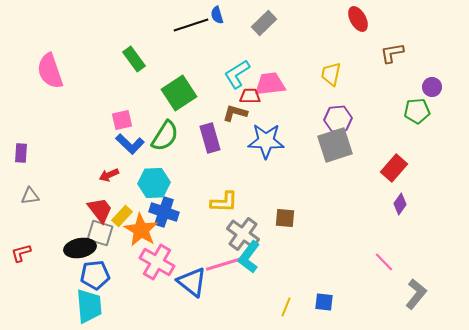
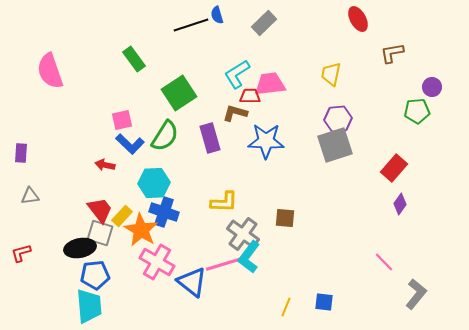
red arrow at (109, 175): moved 4 px left, 10 px up; rotated 36 degrees clockwise
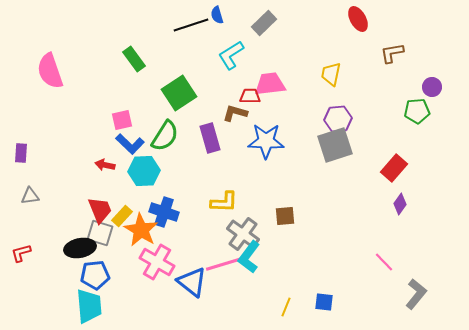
cyan L-shape at (237, 74): moved 6 px left, 19 px up
cyan hexagon at (154, 183): moved 10 px left, 12 px up
red trapezoid at (100, 210): rotated 16 degrees clockwise
brown square at (285, 218): moved 2 px up; rotated 10 degrees counterclockwise
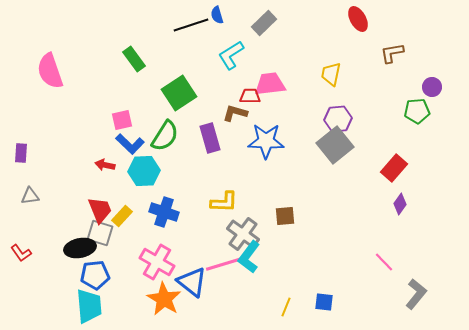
gray square at (335, 145): rotated 21 degrees counterclockwise
orange star at (141, 230): moved 23 px right, 69 px down
red L-shape at (21, 253): rotated 110 degrees counterclockwise
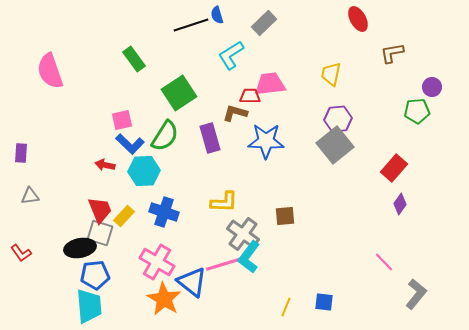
yellow rectangle at (122, 216): moved 2 px right
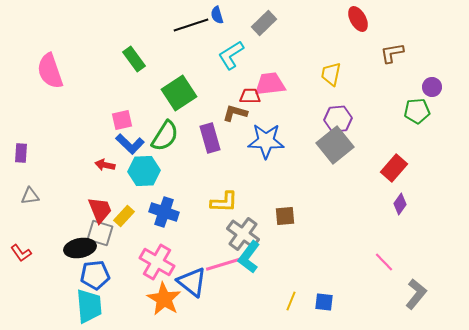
yellow line at (286, 307): moved 5 px right, 6 px up
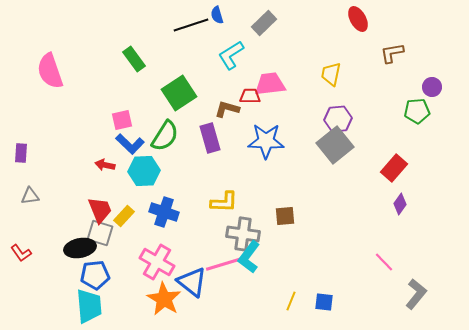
brown L-shape at (235, 113): moved 8 px left, 4 px up
gray cross at (243, 234): rotated 28 degrees counterclockwise
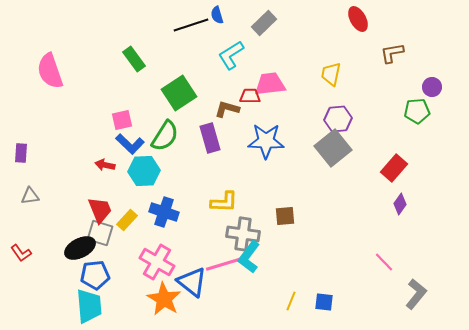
gray square at (335, 145): moved 2 px left, 3 px down
yellow rectangle at (124, 216): moved 3 px right, 4 px down
black ellipse at (80, 248): rotated 16 degrees counterclockwise
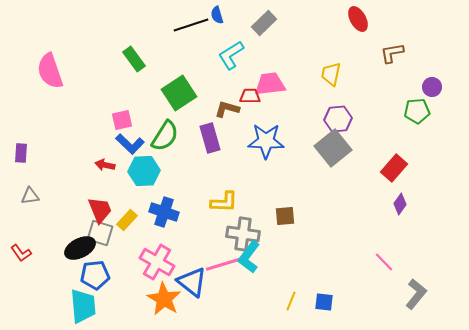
cyan trapezoid at (89, 306): moved 6 px left
